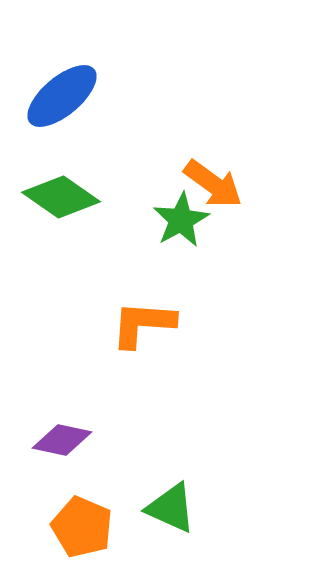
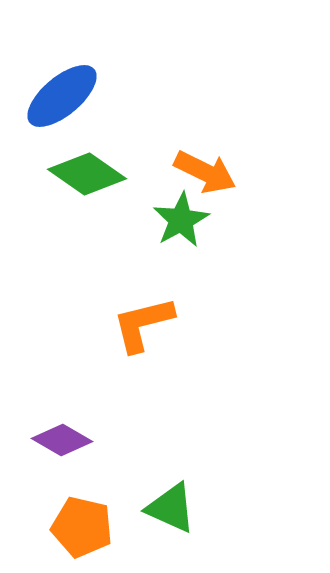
orange arrow: moved 8 px left, 12 px up; rotated 10 degrees counterclockwise
green diamond: moved 26 px right, 23 px up
orange L-shape: rotated 18 degrees counterclockwise
purple diamond: rotated 18 degrees clockwise
orange pentagon: rotated 10 degrees counterclockwise
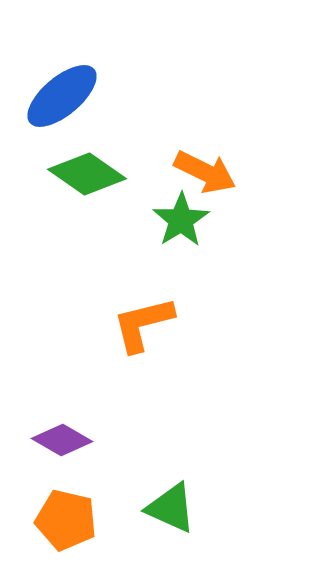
green star: rotated 4 degrees counterclockwise
orange pentagon: moved 16 px left, 7 px up
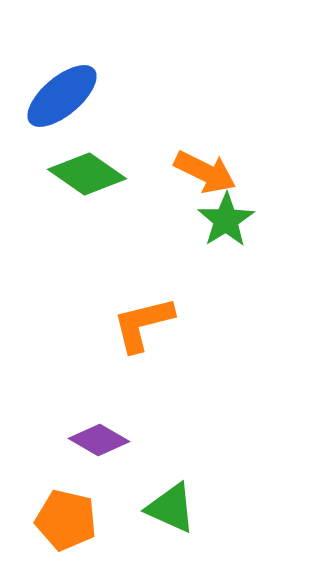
green star: moved 45 px right
purple diamond: moved 37 px right
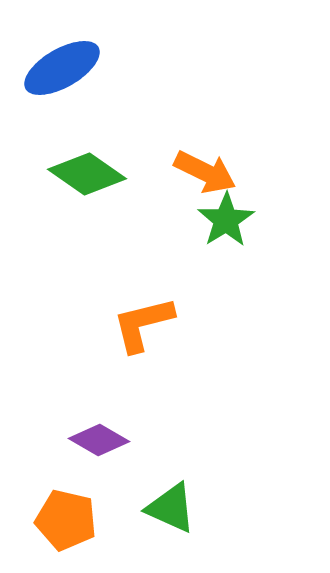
blue ellipse: moved 28 px up; rotated 10 degrees clockwise
